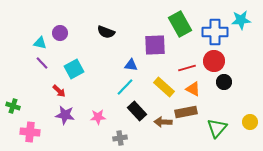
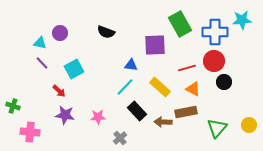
cyan star: moved 1 px right
yellow rectangle: moved 4 px left
yellow circle: moved 1 px left, 3 px down
gray cross: rotated 32 degrees counterclockwise
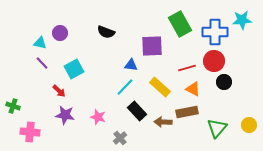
purple square: moved 3 px left, 1 px down
brown rectangle: moved 1 px right
pink star: rotated 21 degrees clockwise
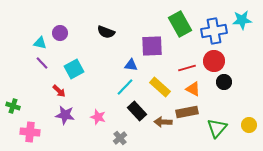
blue cross: moved 1 px left, 1 px up; rotated 10 degrees counterclockwise
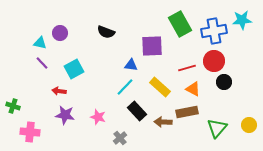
red arrow: rotated 144 degrees clockwise
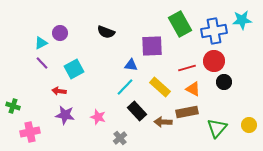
cyan triangle: moved 1 px right; rotated 40 degrees counterclockwise
pink cross: rotated 18 degrees counterclockwise
